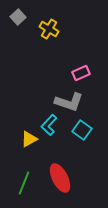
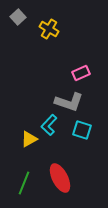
cyan square: rotated 18 degrees counterclockwise
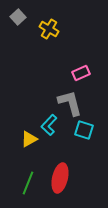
gray L-shape: moved 1 px right, 1 px down; rotated 124 degrees counterclockwise
cyan square: moved 2 px right
red ellipse: rotated 40 degrees clockwise
green line: moved 4 px right
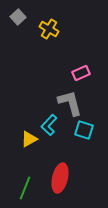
green line: moved 3 px left, 5 px down
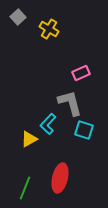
cyan L-shape: moved 1 px left, 1 px up
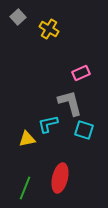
cyan L-shape: rotated 35 degrees clockwise
yellow triangle: moved 2 px left; rotated 18 degrees clockwise
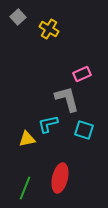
pink rectangle: moved 1 px right, 1 px down
gray L-shape: moved 3 px left, 4 px up
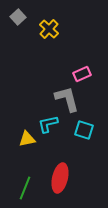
yellow cross: rotated 12 degrees clockwise
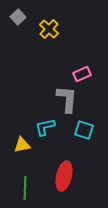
gray L-shape: rotated 20 degrees clockwise
cyan L-shape: moved 3 px left, 3 px down
yellow triangle: moved 5 px left, 6 px down
red ellipse: moved 4 px right, 2 px up
green line: rotated 20 degrees counterclockwise
